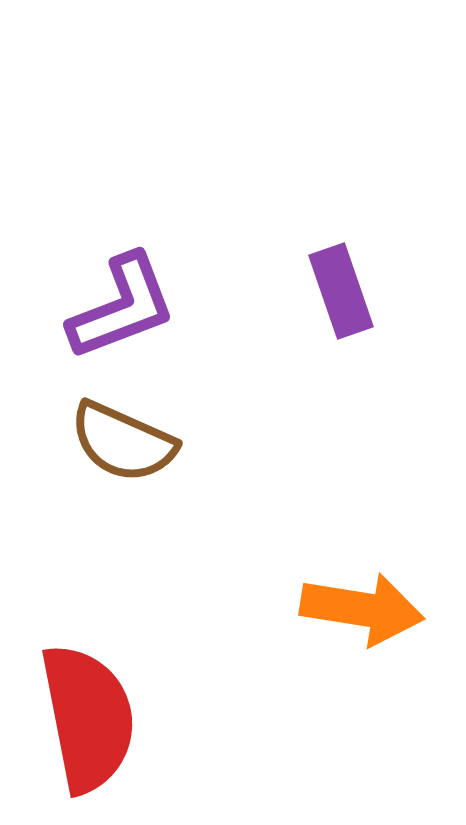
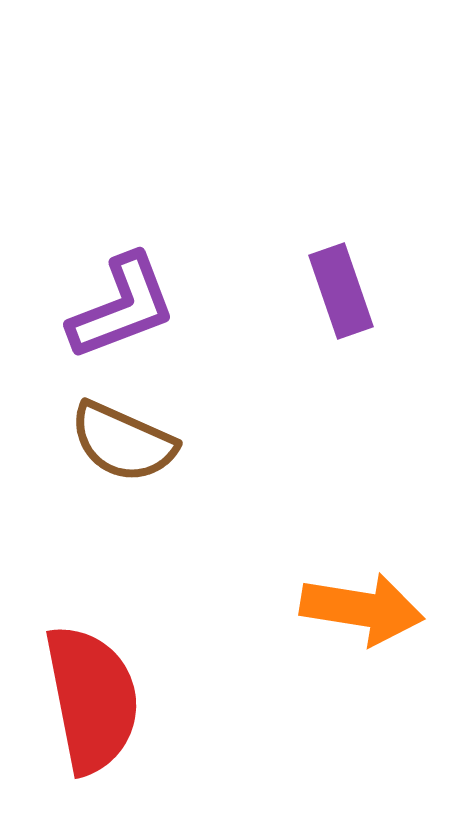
red semicircle: moved 4 px right, 19 px up
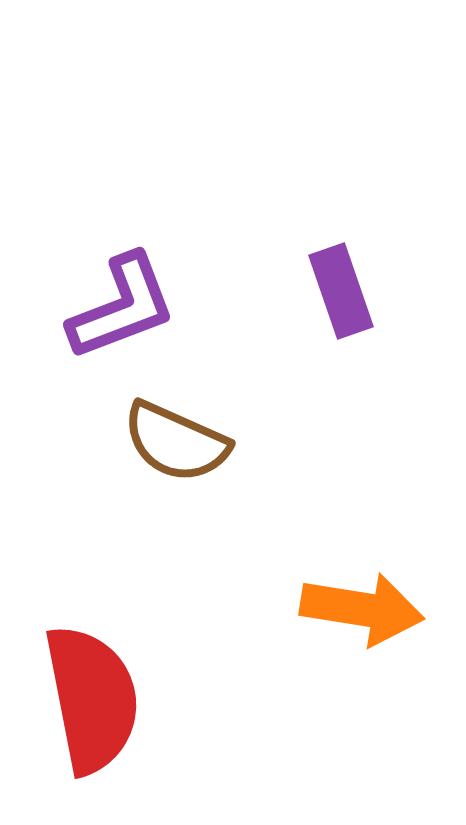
brown semicircle: moved 53 px right
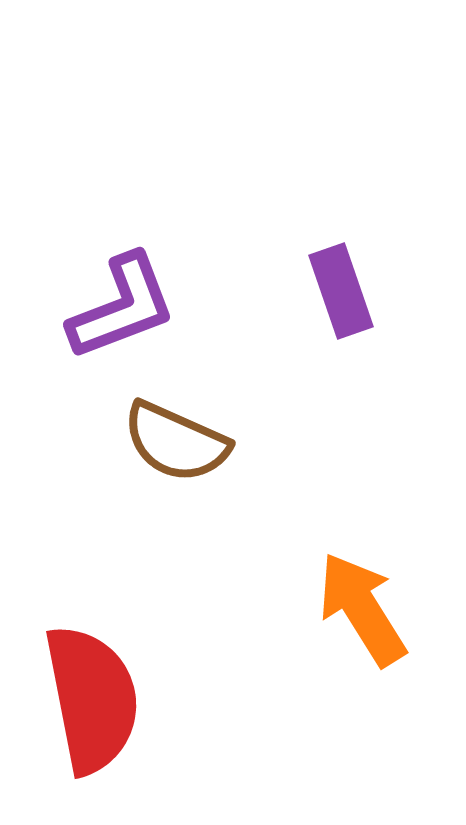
orange arrow: rotated 131 degrees counterclockwise
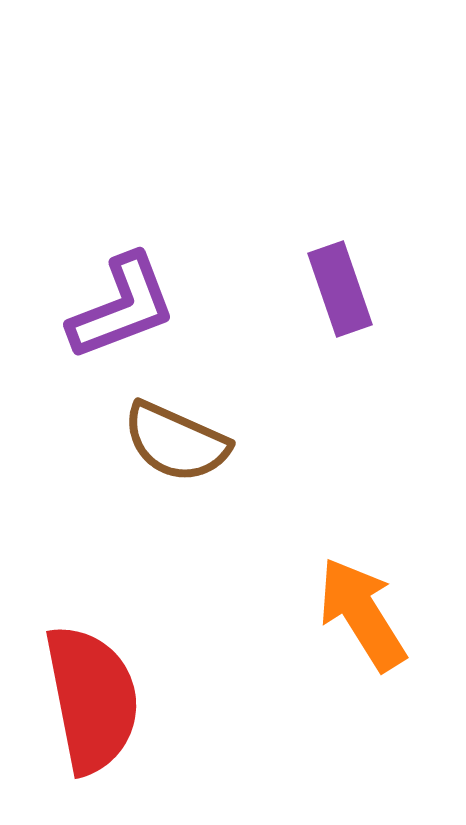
purple rectangle: moved 1 px left, 2 px up
orange arrow: moved 5 px down
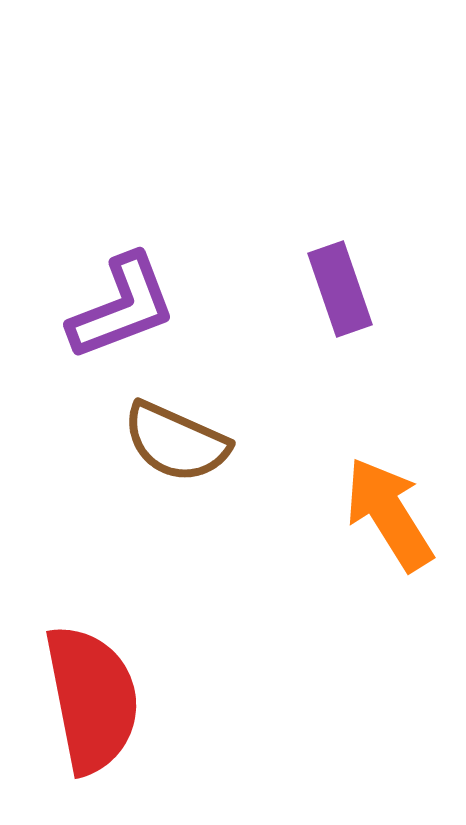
orange arrow: moved 27 px right, 100 px up
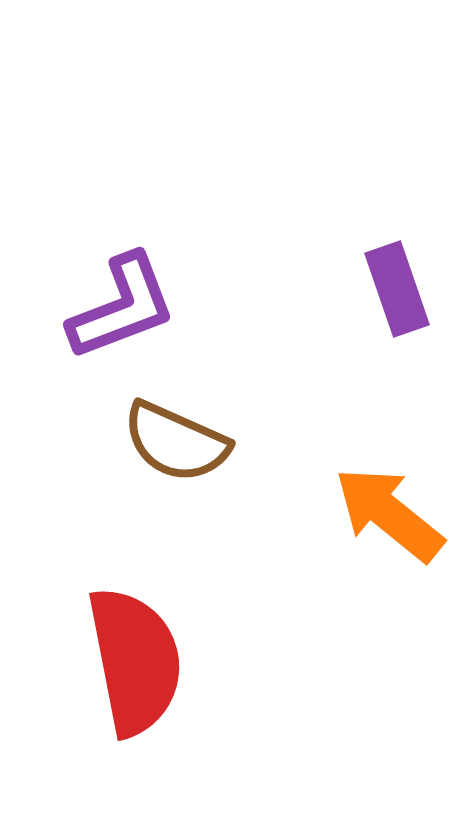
purple rectangle: moved 57 px right
orange arrow: rotated 19 degrees counterclockwise
red semicircle: moved 43 px right, 38 px up
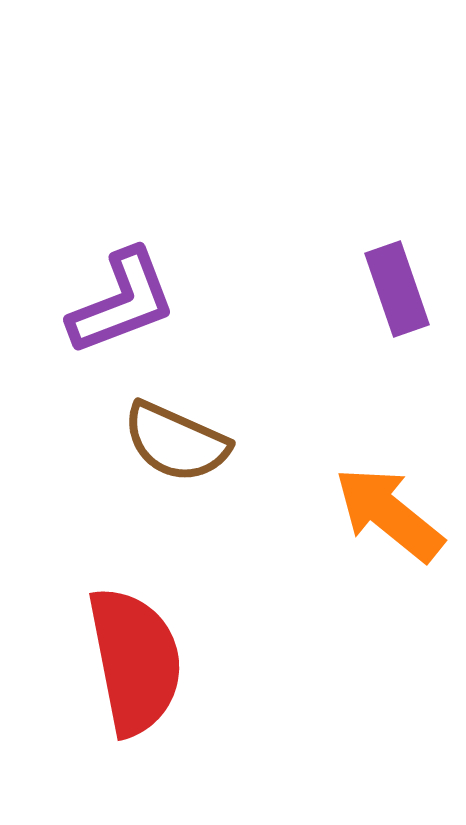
purple L-shape: moved 5 px up
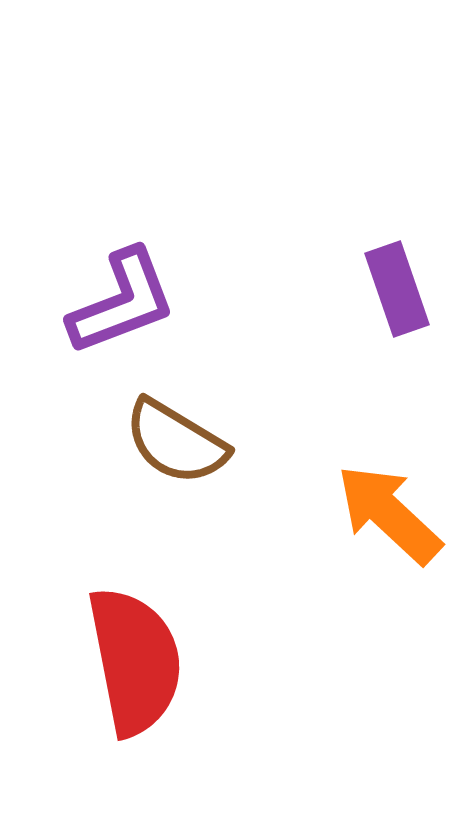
brown semicircle: rotated 7 degrees clockwise
orange arrow: rotated 4 degrees clockwise
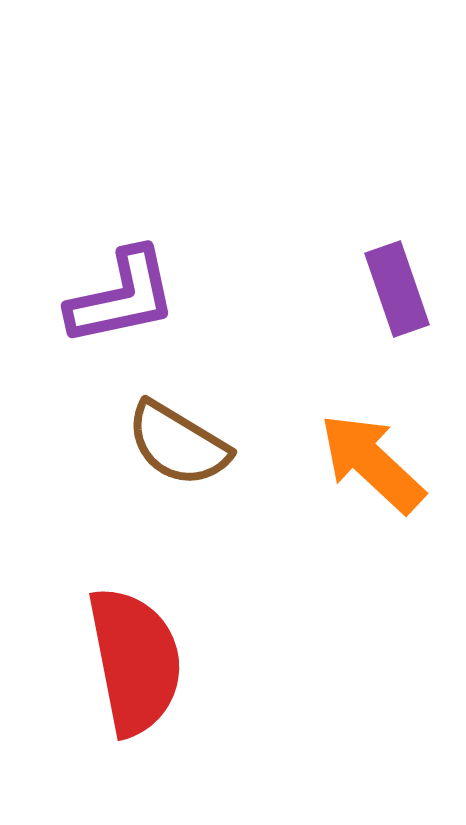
purple L-shape: moved 5 px up; rotated 9 degrees clockwise
brown semicircle: moved 2 px right, 2 px down
orange arrow: moved 17 px left, 51 px up
